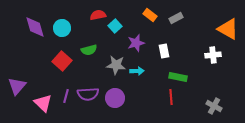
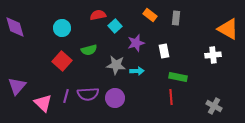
gray rectangle: rotated 56 degrees counterclockwise
purple diamond: moved 20 px left
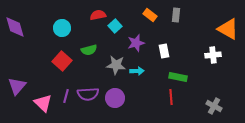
gray rectangle: moved 3 px up
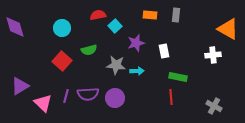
orange rectangle: rotated 32 degrees counterclockwise
purple triangle: moved 3 px right; rotated 18 degrees clockwise
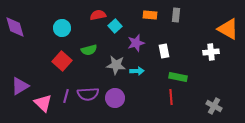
white cross: moved 2 px left, 3 px up
